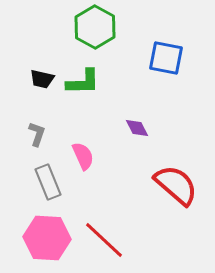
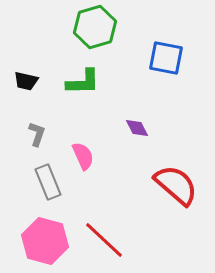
green hexagon: rotated 15 degrees clockwise
black trapezoid: moved 16 px left, 2 px down
pink hexagon: moved 2 px left, 3 px down; rotated 12 degrees clockwise
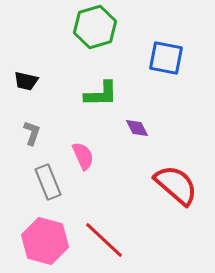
green L-shape: moved 18 px right, 12 px down
gray L-shape: moved 5 px left, 1 px up
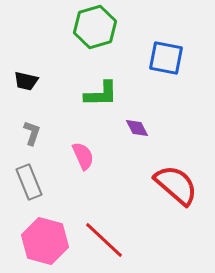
gray rectangle: moved 19 px left
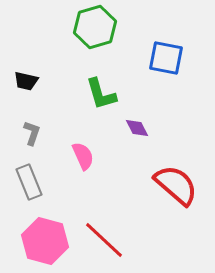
green L-shape: rotated 75 degrees clockwise
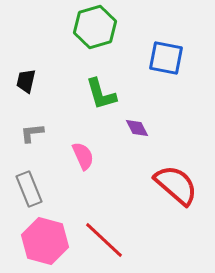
black trapezoid: rotated 90 degrees clockwise
gray L-shape: rotated 115 degrees counterclockwise
gray rectangle: moved 7 px down
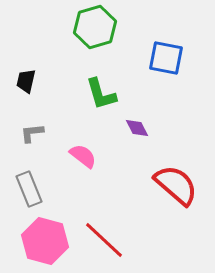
pink semicircle: rotated 28 degrees counterclockwise
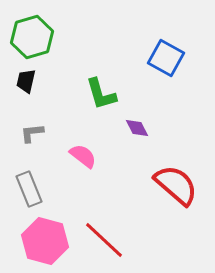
green hexagon: moved 63 px left, 10 px down
blue square: rotated 18 degrees clockwise
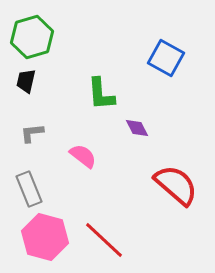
green L-shape: rotated 12 degrees clockwise
pink hexagon: moved 4 px up
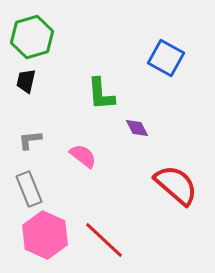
gray L-shape: moved 2 px left, 7 px down
pink hexagon: moved 2 px up; rotated 9 degrees clockwise
